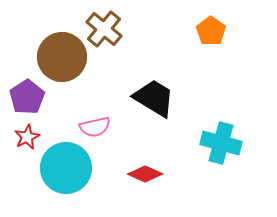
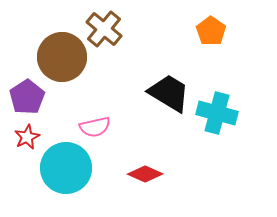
black trapezoid: moved 15 px right, 5 px up
cyan cross: moved 4 px left, 30 px up
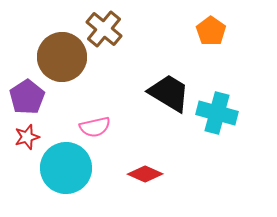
red star: rotated 10 degrees clockwise
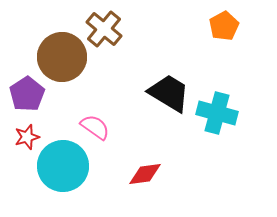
orange pentagon: moved 13 px right, 5 px up; rotated 8 degrees clockwise
purple pentagon: moved 3 px up
pink semicircle: rotated 132 degrees counterclockwise
cyan circle: moved 3 px left, 2 px up
red diamond: rotated 32 degrees counterclockwise
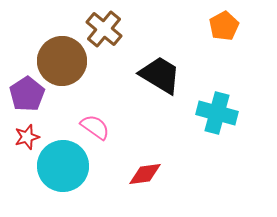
brown circle: moved 4 px down
black trapezoid: moved 9 px left, 18 px up
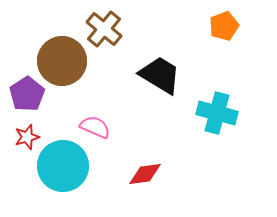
orange pentagon: rotated 8 degrees clockwise
pink semicircle: rotated 12 degrees counterclockwise
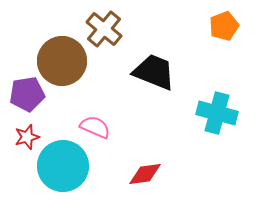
black trapezoid: moved 6 px left, 3 px up; rotated 9 degrees counterclockwise
purple pentagon: rotated 24 degrees clockwise
